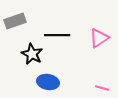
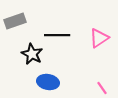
pink line: rotated 40 degrees clockwise
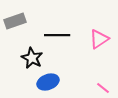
pink triangle: moved 1 px down
black star: moved 4 px down
blue ellipse: rotated 30 degrees counterclockwise
pink line: moved 1 px right; rotated 16 degrees counterclockwise
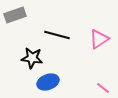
gray rectangle: moved 6 px up
black line: rotated 15 degrees clockwise
black star: rotated 20 degrees counterclockwise
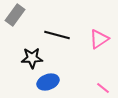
gray rectangle: rotated 35 degrees counterclockwise
black star: rotated 10 degrees counterclockwise
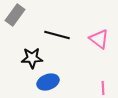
pink triangle: rotated 50 degrees counterclockwise
pink line: rotated 48 degrees clockwise
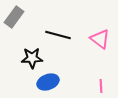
gray rectangle: moved 1 px left, 2 px down
black line: moved 1 px right
pink triangle: moved 1 px right
pink line: moved 2 px left, 2 px up
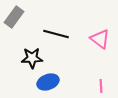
black line: moved 2 px left, 1 px up
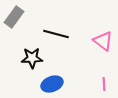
pink triangle: moved 3 px right, 2 px down
blue ellipse: moved 4 px right, 2 px down
pink line: moved 3 px right, 2 px up
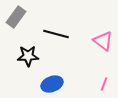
gray rectangle: moved 2 px right
black star: moved 4 px left, 2 px up
pink line: rotated 24 degrees clockwise
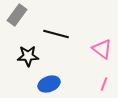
gray rectangle: moved 1 px right, 2 px up
pink triangle: moved 1 px left, 8 px down
blue ellipse: moved 3 px left
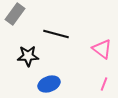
gray rectangle: moved 2 px left, 1 px up
